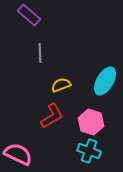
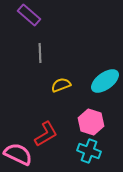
cyan ellipse: rotated 24 degrees clockwise
red L-shape: moved 6 px left, 18 px down
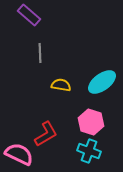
cyan ellipse: moved 3 px left, 1 px down
yellow semicircle: rotated 30 degrees clockwise
pink semicircle: moved 1 px right
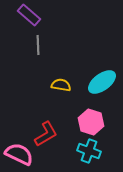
gray line: moved 2 px left, 8 px up
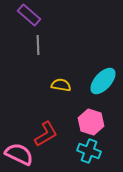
cyan ellipse: moved 1 px right, 1 px up; rotated 12 degrees counterclockwise
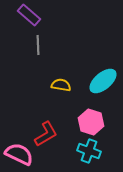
cyan ellipse: rotated 8 degrees clockwise
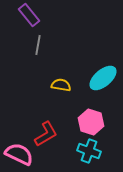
purple rectangle: rotated 10 degrees clockwise
gray line: rotated 12 degrees clockwise
cyan ellipse: moved 3 px up
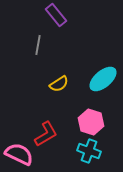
purple rectangle: moved 27 px right
cyan ellipse: moved 1 px down
yellow semicircle: moved 2 px left, 1 px up; rotated 138 degrees clockwise
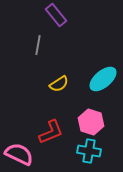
red L-shape: moved 5 px right, 2 px up; rotated 8 degrees clockwise
cyan cross: rotated 10 degrees counterclockwise
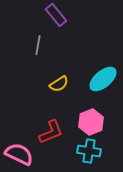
pink hexagon: rotated 20 degrees clockwise
